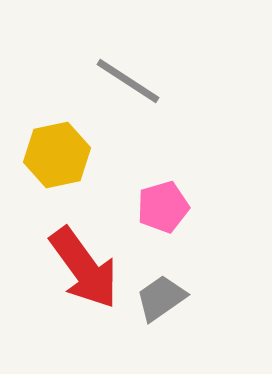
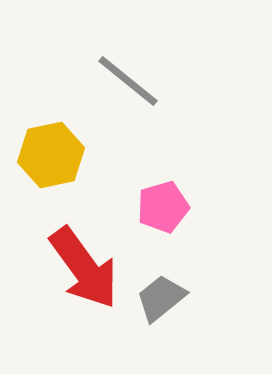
gray line: rotated 6 degrees clockwise
yellow hexagon: moved 6 px left
gray trapezoid: rotated 4 degrees counterclockwise
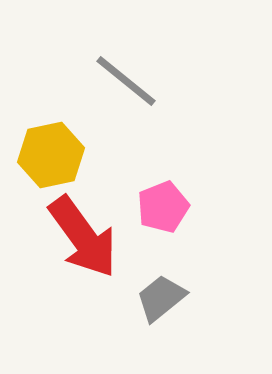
gray line: moved 2 px left
pink pentagon: rotated 6 degrees counterclockwise
red arrow: moved 1 px left, 31 px up
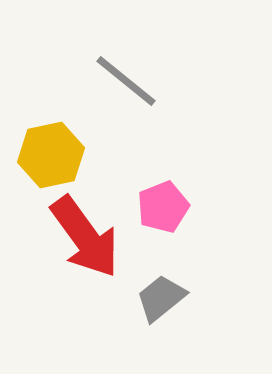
red arrow: moved 2 px right
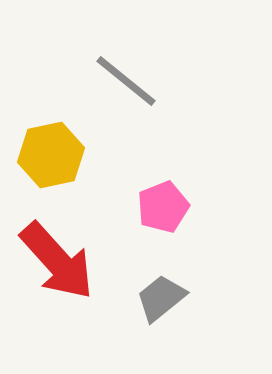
red arrow: moved 28 px left, 24 px down; rotated 6 degrees counterclockwise
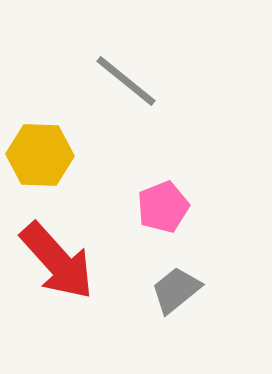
yellow hexagon: moved 11 px left; rotated 14 degrees clockwise
gray trapezoid: moved 15 px right, 8 px up
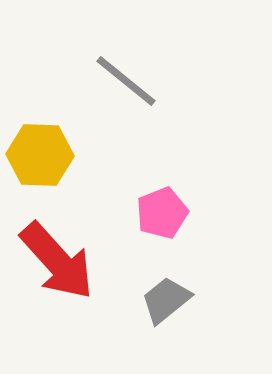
pink pentagon: moved 1 px left, 6 px down
gray trapezoid: moved 10 px left, 10 px down
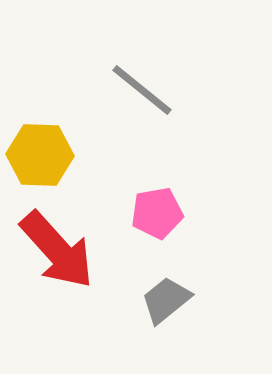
gray line: moved 16 px right, 9 px down
pink pentagon: moved 5 px left; rotated 12 degrees clockwise
red arrow: moved 11 px up
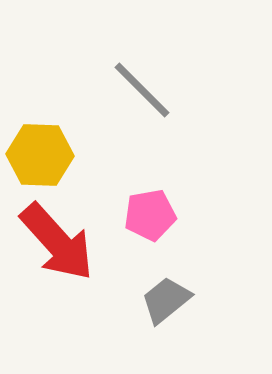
gray line: rotated 6 degrees clockwise
pink pentagon: moved 7 px left, 2 px down
red arrow: moved 8 px up
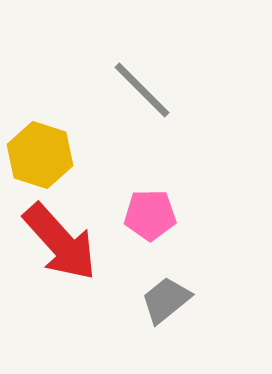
yellow hexagon: rotated 16 degrees clockwise
pink pentagon: rotated 9 degrees clockwise
red arrow: moved 3 px right
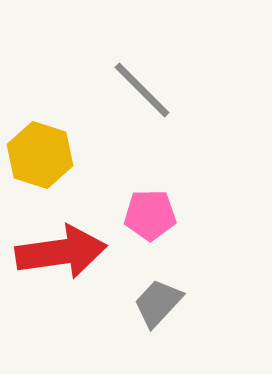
red arrow: moved 1 px right, 10 px down; rotated 56 degrees counterclockwise
gray trapezoid: moved 8 px left, 3 px down; rotated 8 degrees counterclockwise
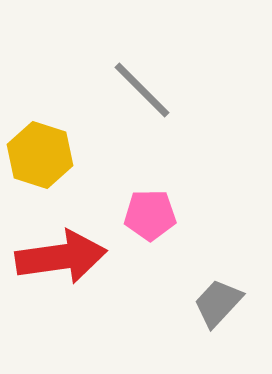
red arrow: moved 5 px down
gray trapezoid: moved 60 px right
